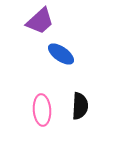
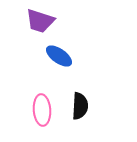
purple trapezoid: rotated 60 degrees clockwise
blue ellipse: moved 2 px left, 2 px down
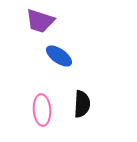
black semicircle: moved 2 px right, 2 px up
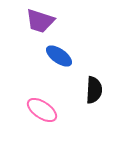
black semicircle: moved 12 px right, 14 px up
pink ellipse: rotated 52 degrees counterclockwise
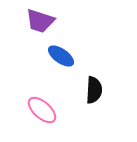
blue ellipse: moved 2 px right
pink ellipse: rotated 8 degrees clockwise
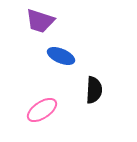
blue ellipse: rotated 12 degrees counterclockwise
pink ellipse: rotated 76 degrees counterclockwise
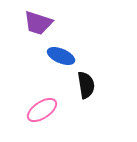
purple trapezoid: moved 2 px left, 2 px down
black semicircle: moved 8 px left, 5 px up; rotated 12 degrees counterclockwise
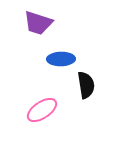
blue ellipse: moved 3 px down; rotated 24 degrees counterclockwise
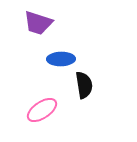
black semicircle: moved 2 px left
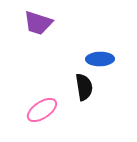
blue ellipse: moved 39 px right
black semicircle: moved 2 px down
